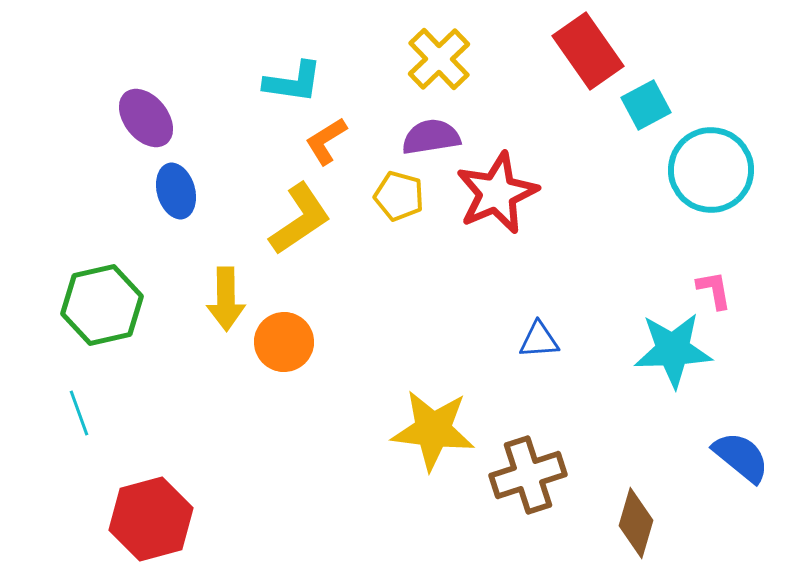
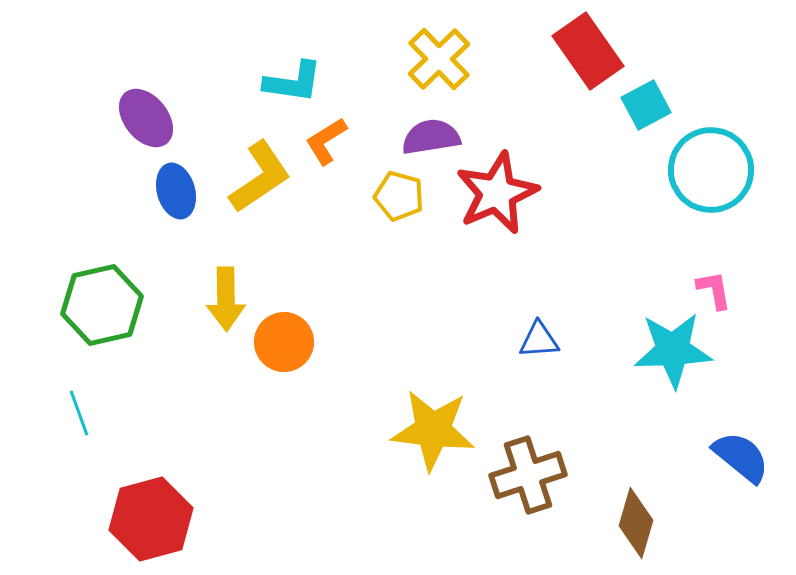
yellow L-shape: moved 40 px left, 42 px up
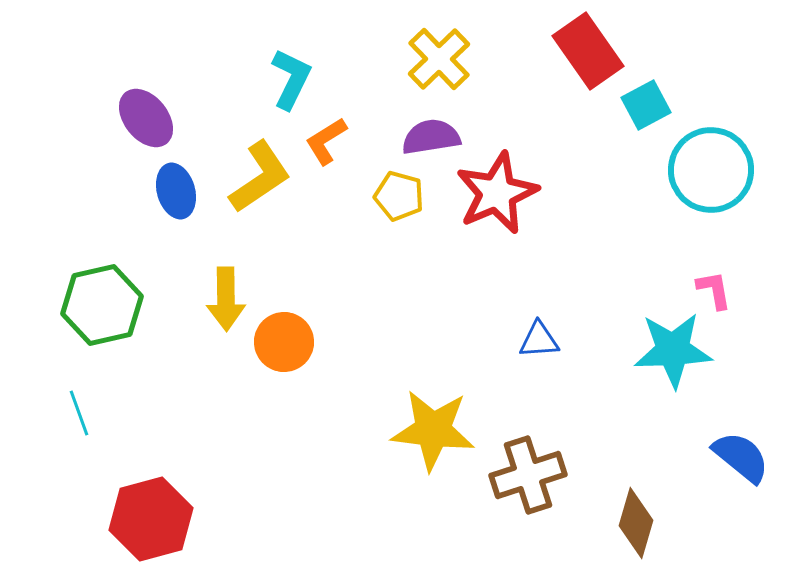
cyan L-shape: moved 2 px left, 3 px up; rotated 72 degrees counterclockwise
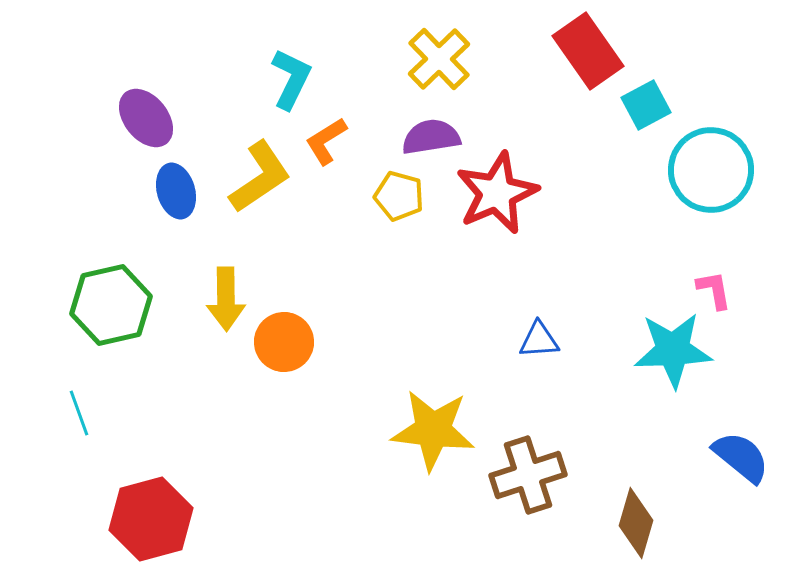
green hexagon: moved 9 px right
